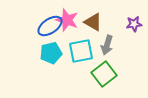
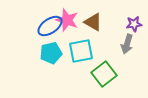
gray arrow: moved 20 px right, 1 px up
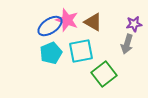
cyan pentagon: rotated 10 degrees counterclockwise
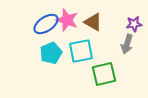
blue ellipse: moved 4 px left, 2 px up
green square: rotated 25 degrees clockwise
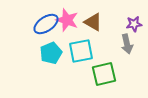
gray arrow: rotated 30 degrees counterclockwise
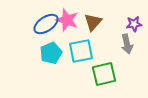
brown triangle: rotated 42 degrees clockwise
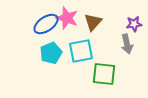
pink star: moved 2 px up
green square: rotated 20 degrees clockwise
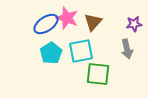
gray arrow: moved 5 px down
cyan pentagon: rotated 10 degrees counterclockwise
green square: moved 6 px left
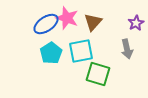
purple star: moved 2 px right, 1 px up; rotated 21 degrees counterclockwise
green square: rotated 10 degrees clockwise
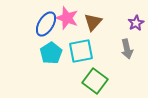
blue ellipse: rotated 25 degrees counterclockwise
green square: moved 3 px left, 7 px down; rotated 20 degrees clockwise
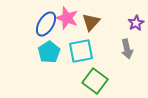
brown triangle: moved 2 px left
cyan pentagon: moved 2 px left, 1 px up
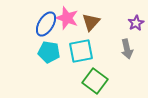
cyan pentagon: rotated 30 degrees counterclockwise
